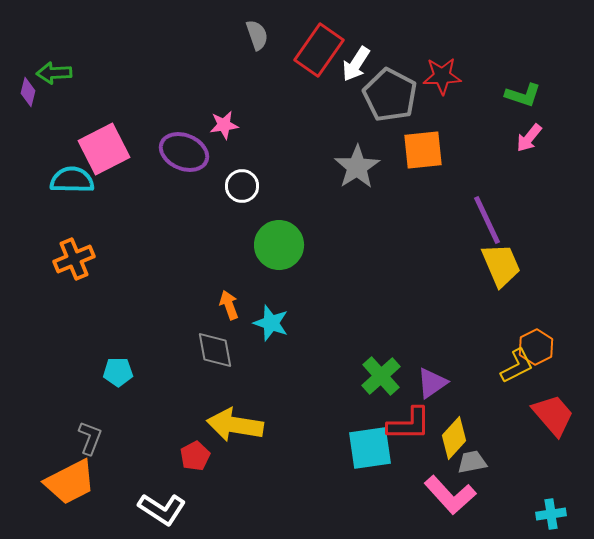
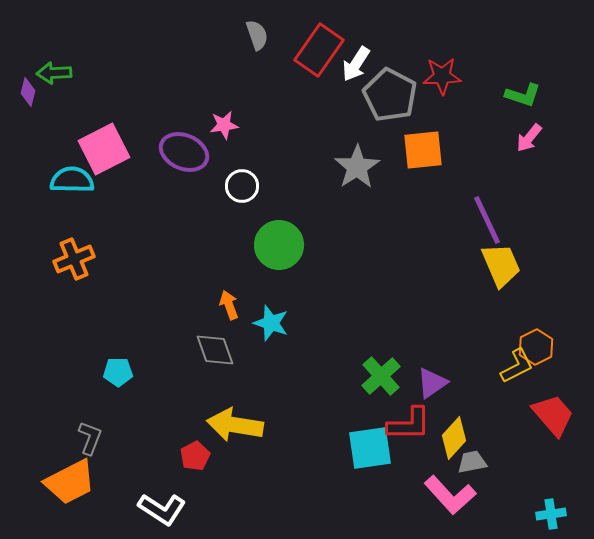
gray diamond: rotated 9 degrees counterclockwise
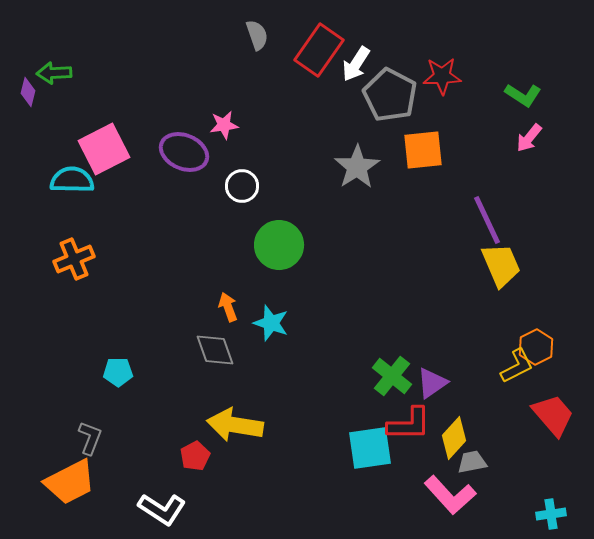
green L-shape: rotated 15 degrees clockwise
orange arrow: moved 1 px left, 2 px down
green cross: moved 11 px right; rotated 9 degrees counterclockwise
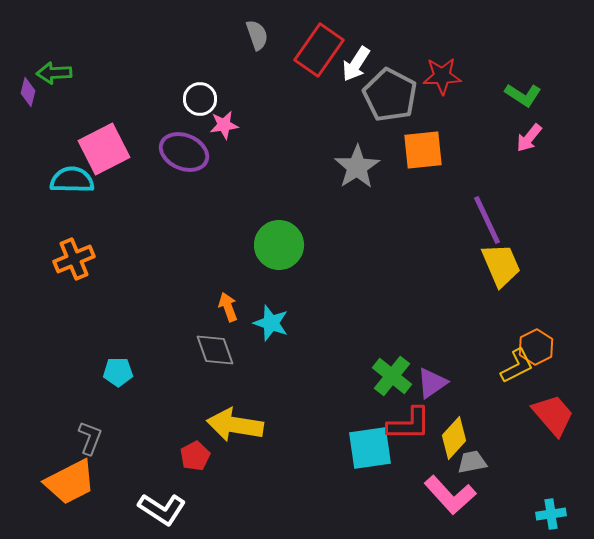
white circle: moved 42 px left, 87 px up
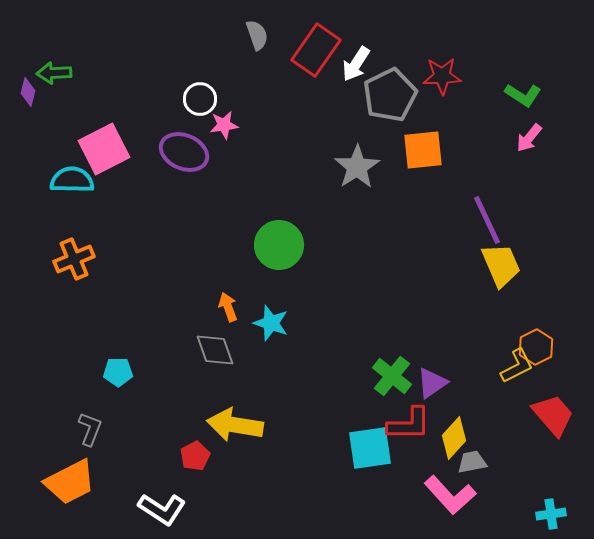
red rectangle: moved 3 px left
gray pentagon: rotated 18 degrees clockwise
gray L-shape: moved 9 px up
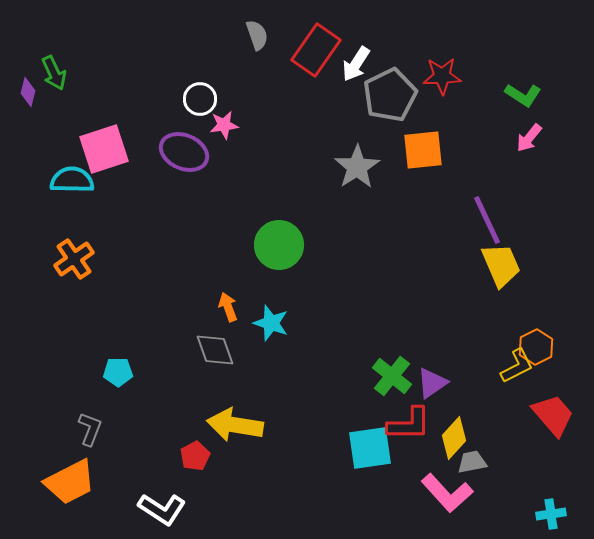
green arrow: rotated 112 degrees counterclockwise
pink square: rotated 9 degrees clockwise
orange cross: rotated 12 degrees counterclockwise
pink L-shape: moved 3 px left, 2 px up
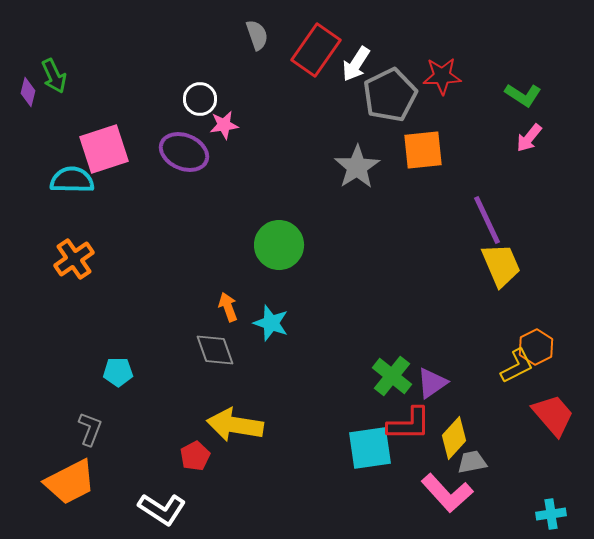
green arrow: moved 3 px down
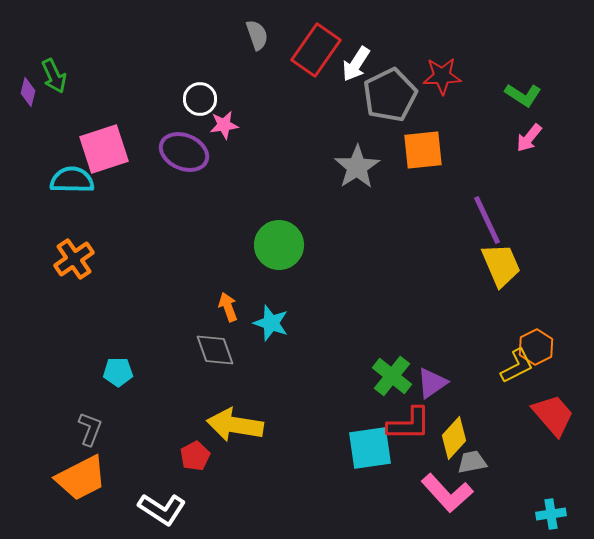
orange trapezoid: moved 11 px right, 4 px up
